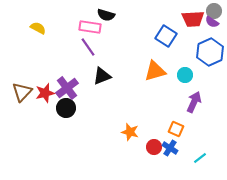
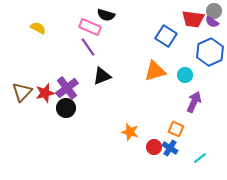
red trapezoid: rotated 10 degrees clockwise
pink rectangle: rotated 15 degrees clockwise
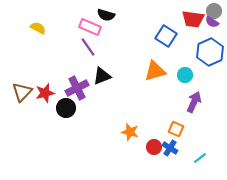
purple cross: moved 10 px right; rotated 10 degrees clockwise
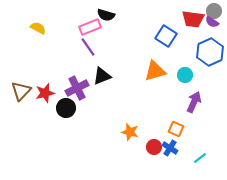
pink rectangle: rotated 45 degrees counterclockwise
brown triangle: moved 1 px left, 1 px up
